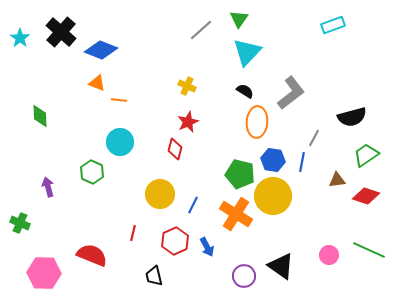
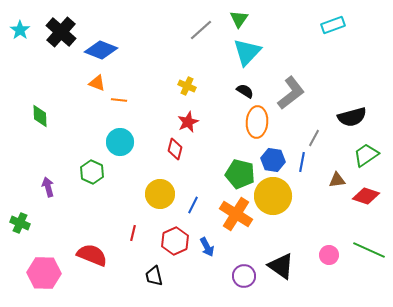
cyan star at (20, 38): moved 8 px up
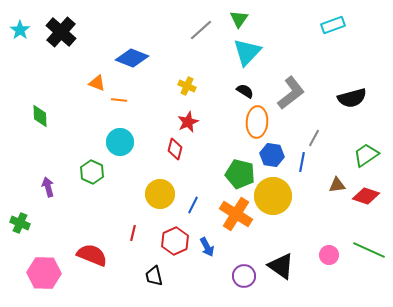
blue diamond at (101, 50): moved 31 px right, 8 px down
black semicircle at (352, 117): moved 19 px up
blue hexagon at (273, 160): moved 1 px left, 5 px up
brown triangle at (337, 180): moved 5 px down
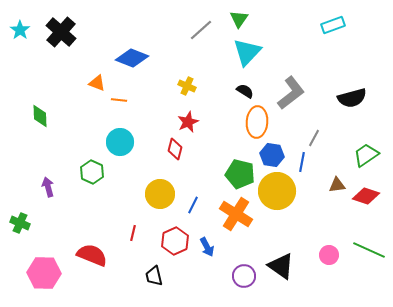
yellow circle at (273, 196): moved 4 px right, 5 px up
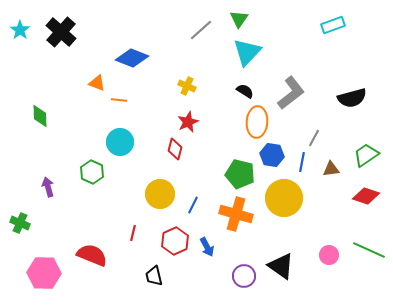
brown triangle at (337, 185): moved 6 px left, 16 px up
yellow circle at (277, 191): moved 7 px right, 7 px down
orange cross at (236, 214): rotated 16 degrees counterclockwise
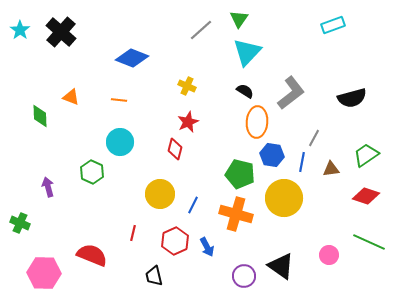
orange triangle at (97, 83): moved 26 px left, 14 px down
green line at (369, 250): moved 8 px up
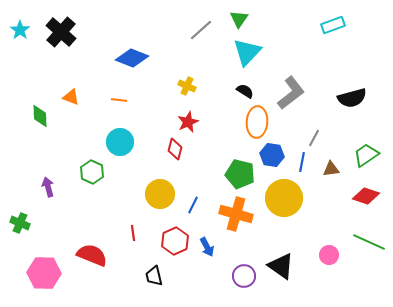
red line at (133, 233): rotated 21 degrees counterclockwise
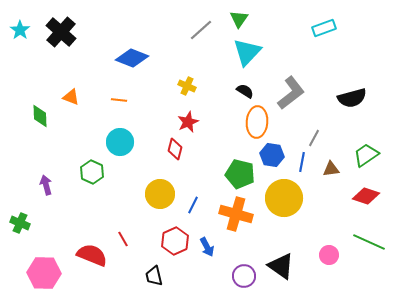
cyan rectangle at (333, 25): moved 9 px left, 3 px down
purple arrow at (48, 187): moved 2 px left, 2 px up
red line at (133, 233): moved 10 px left, 6 px down; rotated 21 degrees counterclockwise
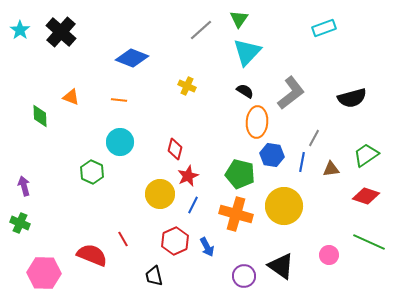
red star at (188, 122): moved 54 px down
purple arrow at (46, 185): moved 22 px left, 1 px down
yellow circle at (284, 198): moved 8 px down
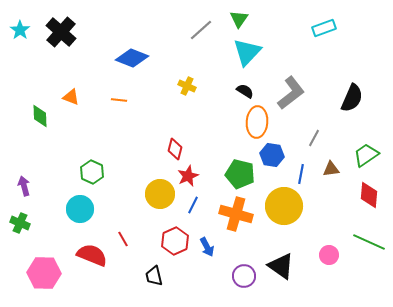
black semicircle at (352, 98): rotated 52 degrees counterclockwise
cyan circle at (120, 142): moved 40 px left, 67 px down
blue line at (302, 162): moved 1 px left, 12 px down
red diamond at (366, 196): moved 3 px right, 1 px up; rotated 76 degrees clockwise
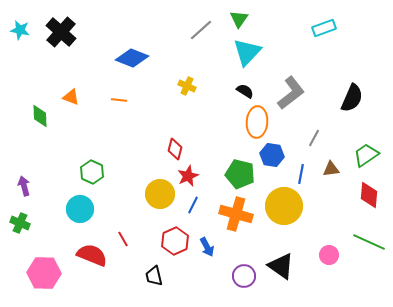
cyan star at (20, 30): rotated 24 degrees counterclockwise
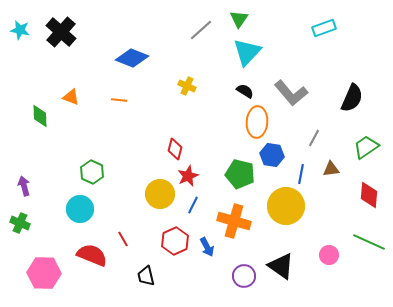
gray L-shape at (291, 93): rotated 88 degrees clockwise
green trapezoid at (366, 155): moved 8 px up
yellow circle at (284, 206): moved 2 px right
orange cross at (236, 214): moved 2 px left, 7 px down
black trapezoid at (154, 276): moved 8 px left
